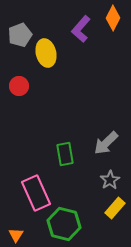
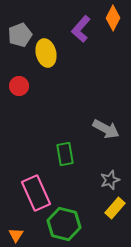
gray arrow: moved 14 px up; rotated 108 degrees counterclockwise
gray star: rotated 12 degrees clockwise
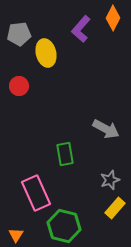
gray pentagon: moved 1 px left, 1 px up; rotated 15 degrees clockwise
green hexagon: moved 2 px down
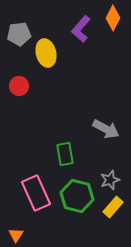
yellow rectangle: moved 2 px left, 1 px up
green hexagon: moved 13 px right, 30 px up
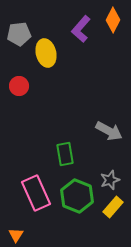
orange diamond: moved 2 px down
gray arrow: moved 3 px right, 2 px down
green hexagon: rotated 8 degrees clockwise
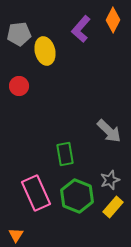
yellow ellipse: moved 1 px left, 2 px up
gray arrow: rotated 16 degrees clockwise
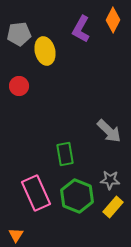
purple L-shape: rotated 12 degrees counterclockwise
gray star: rotated 24 degrees clockwise
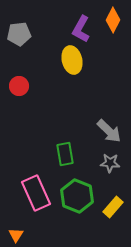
yellow ellipse: moved 27 px right, 9 px down
gray star: moved 17 px up
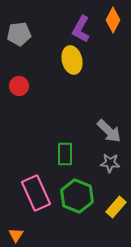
green rectangle: rotated 10 degrees clockwise
yellow rectangle: moved 3 px right
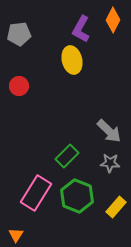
green rectangle: moved 2 px right, 2 px down; rotated 45 degrees clockwise
pink rectangle: rotated 56 degrees clockwise
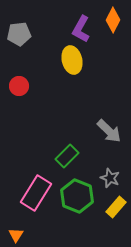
gray star: moved 15 px down; rotated 18 degrees clockwise
